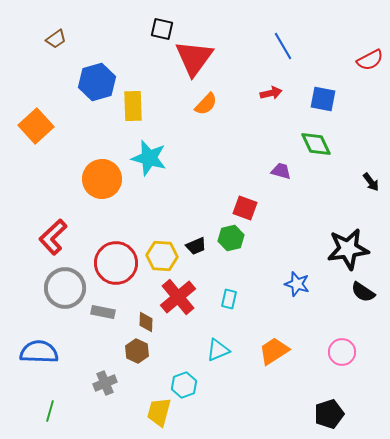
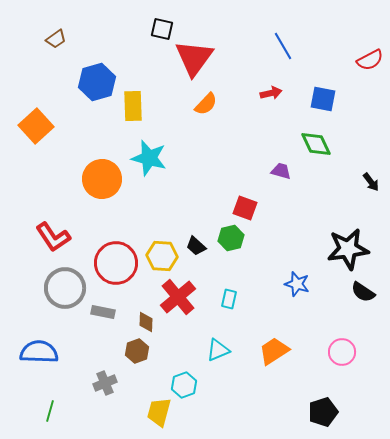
red L-shape: rotated 81 degrees counterclockwise
black trapezoid: rotated 65 degrees clockwise
brown hexagon: rotated 15 degrees clockwise
black pentagon: moved 6 px left, 2 px up
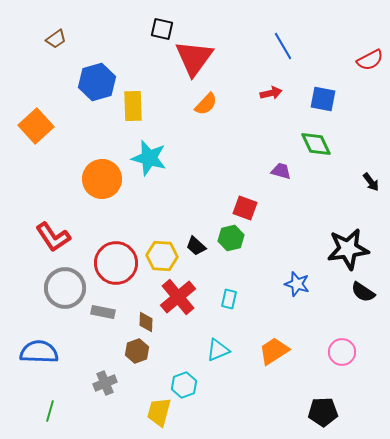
black pentagon: rotated 16 degrees clockwise
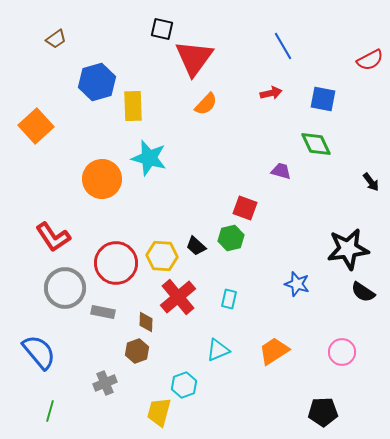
blue semicircle: rotated 48 degrees clockwise
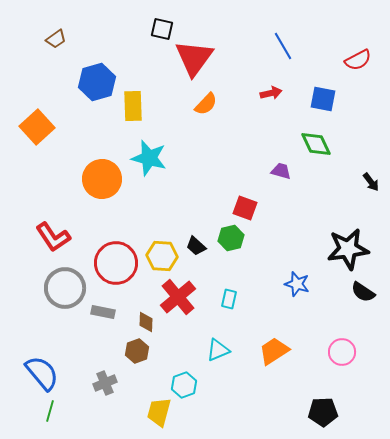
red semicircle: moved 12 px left
orange square: moved 1 px right, 1 px down
blue semicircle: moved 3 px right, 21 px down
